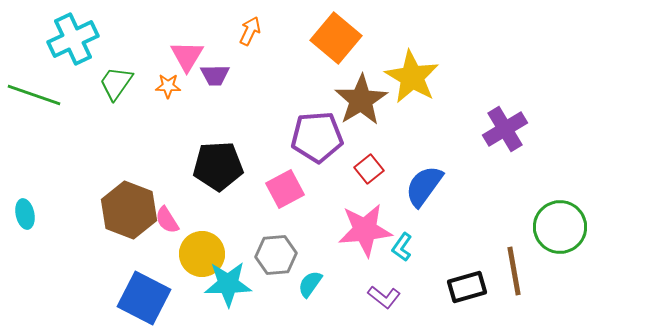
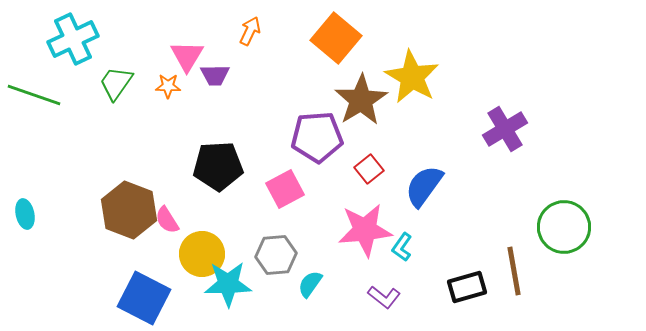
green circle: moved 4 px right
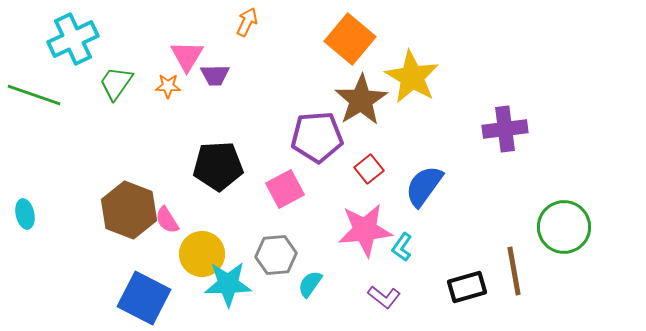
orange arrow: moved 3 px left, 9 px up
orange square: moved 14 px right, 1 px down
purple cross: rotated 24 degrees clockwise
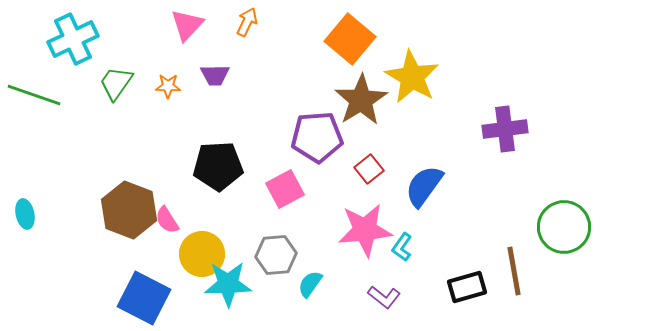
pink triangle: moved 31 px up; rotated 12 degrees clockwise
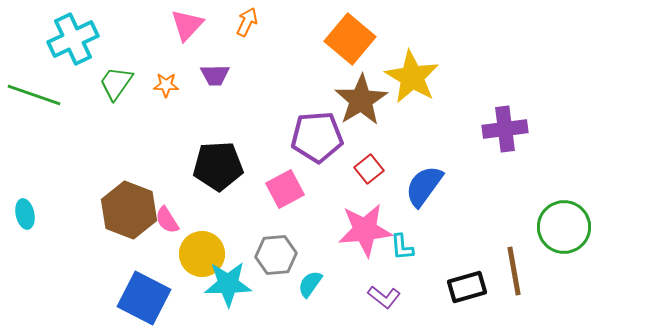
orange star: moved 2 px left, 1 px up
cyan L-shape: rotated 40 degrees counterclockwise
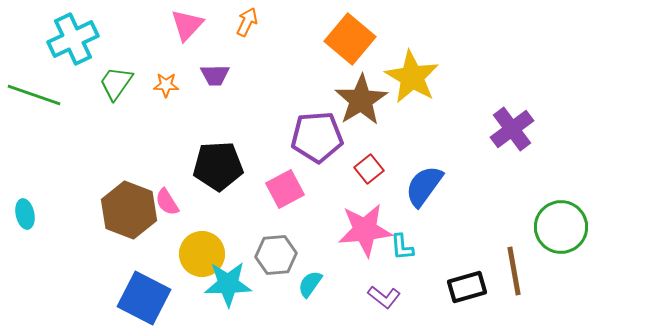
purple cross: moved 7 px right; rotated 30 degrees counterclockwise
pink semicircle: moved 18 px up
green circle: moved 3 px left
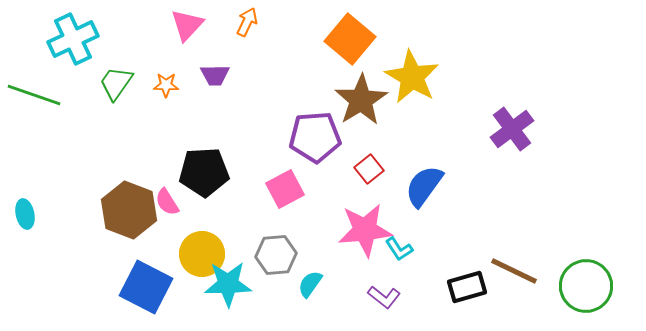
purple pentagon: moved 2 px left
black pentagon: moved 14 px left, 6 px down
green circle: moved 25 px right, 59 px down
cyan L-shape: moved 3 px left, 2 px down; rotated 28 degrees counterclockwise
brown line: rotated 54 degrees counterclockwise
blue square: moved 2 px right, 11 px up
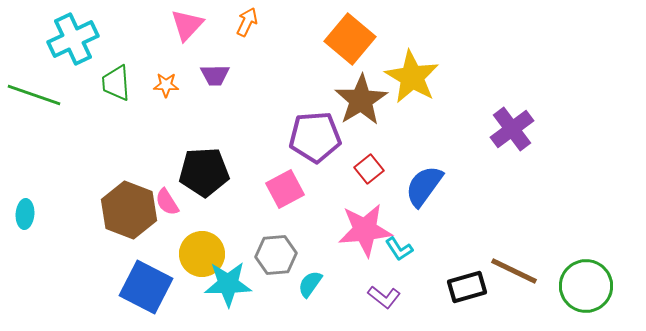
green trapezoid: rotated 39 degrees counterclockwise
cyan ellipse: rotated 16 degrees clockwise
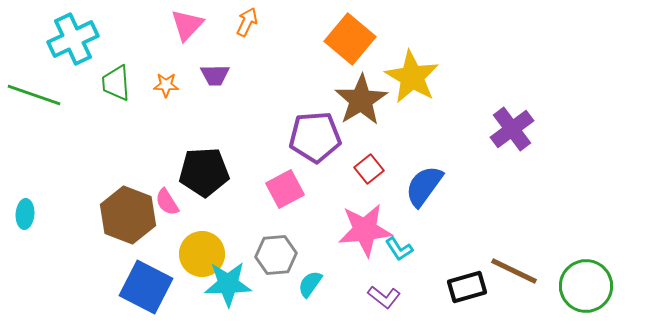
brown hexagon: moved 1 px left, 5 px down
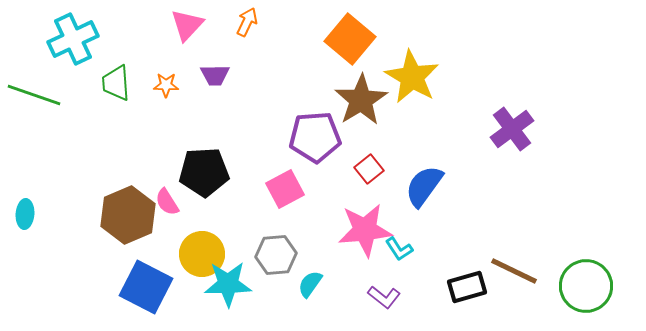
brown hexagon: rotated 16 degrees clockwise
